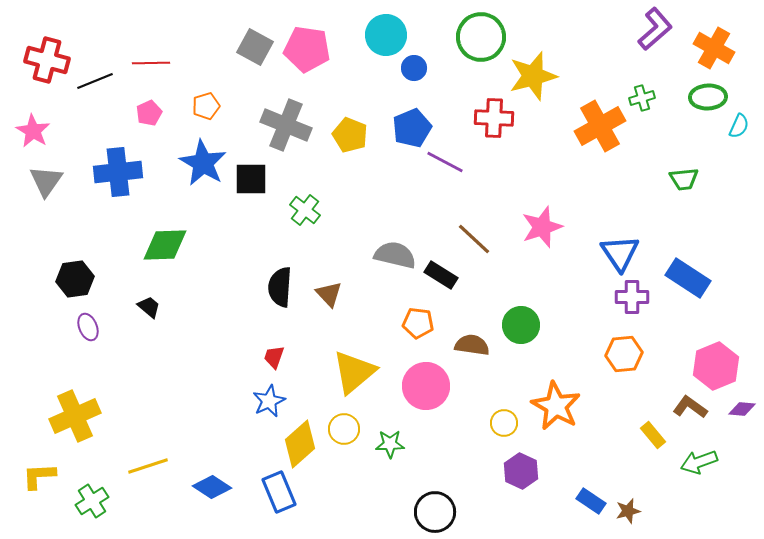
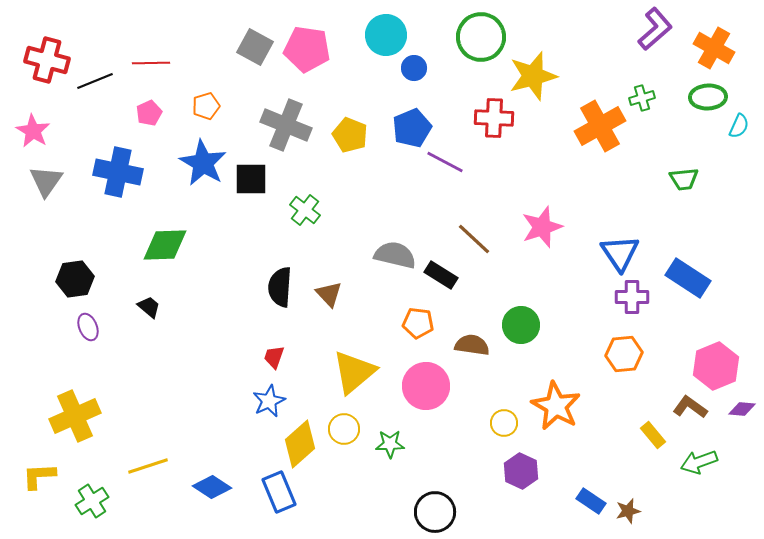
blue cross at (118, 172): rotated 18 degrees clockwise
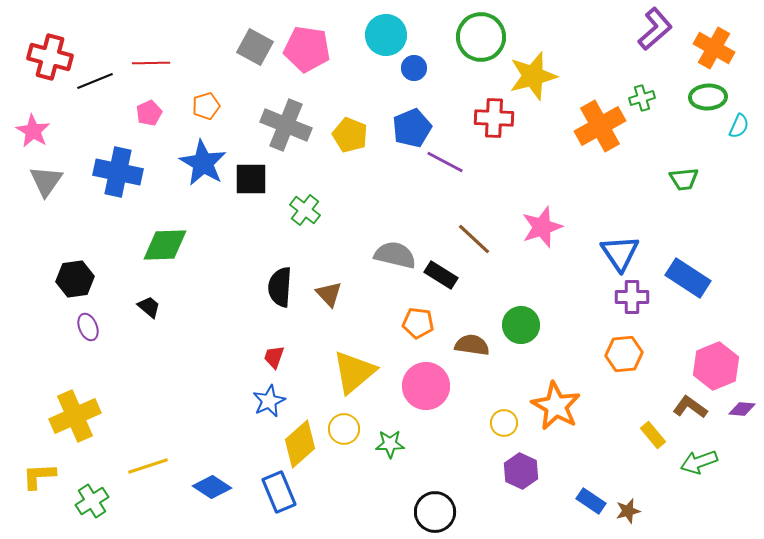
red cross at (47, 60): moved 3 px right, 3 px up
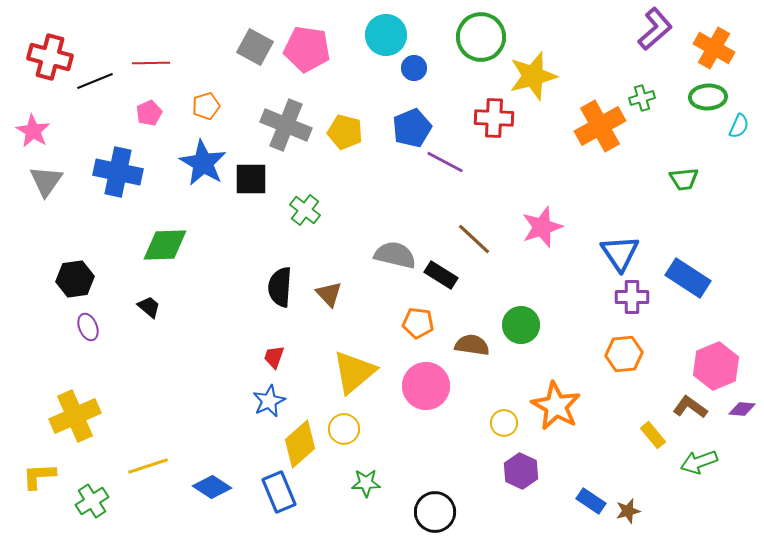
yellow pentagon at (350, 135): moved 5 px left, 3 px up; rotated 8 degrees counterclockwise
green star at (390, 444): moved 24 px left, 39 px down
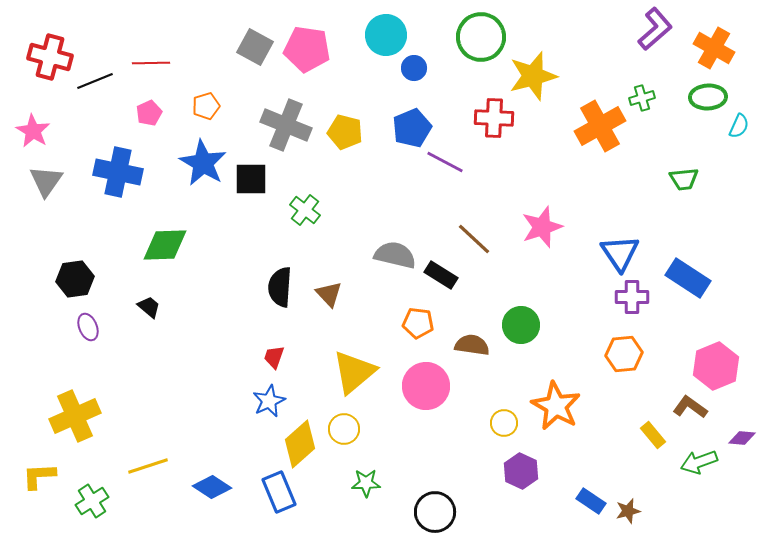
purple diamond at (742, 409): moved 29 px down
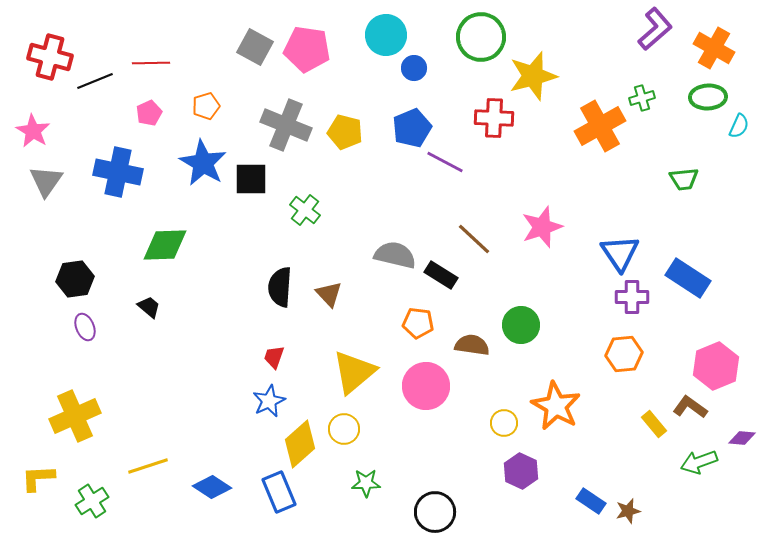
purple ellipse at (88, 327): moved 3 px left
yellow rectangle at (653, 435): moved 1 px right, 11 px up
yellow L-shape at (39, 476): moved 1 px left, 2 px down
